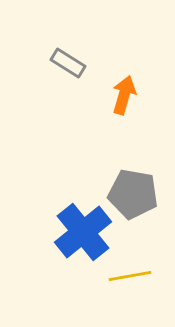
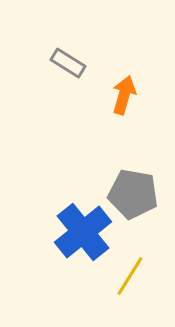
yellow line: rotated 48 degrees counterclockwise
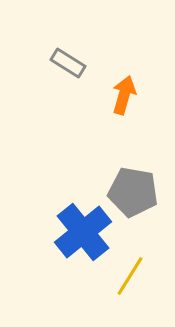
gray pentagon: moved 2 px up
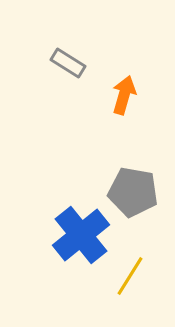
blue cross: moved 2 px left, 3 px down
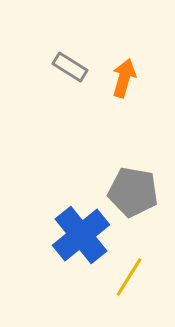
gray rectangle: moved 2 px right, 4 px down
orange arrow: moved 17 px up
yellow line: moved 1 px left, 1 px down
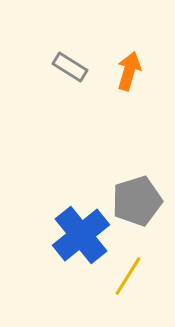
orange arrow: moved 5 px right, 7 px up
gray pentagon: moved 4 px right, 9 px down; rotated 27 degrees counterclockwise
yellow line: moved 1 px left, 1 px up
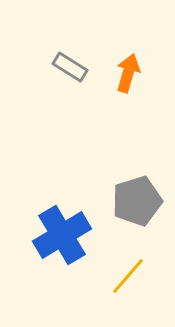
orange arrow: moved 1 px left, 2 px down
blue cross: moved 19 px left; rotated 8 degrees clockwise
yellow line: rotated 9 degrees clockwise
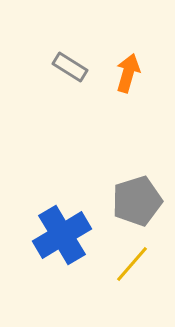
yellow line: moved 4 px right, 12 px up
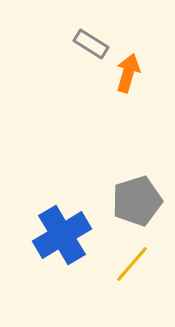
gray rectangle: moved 21 px right, 23 px up
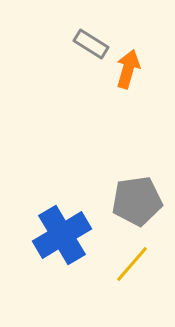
orange arrow: moved 4 px up
gray pentagon: rotated 9 degrees clockwise
